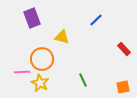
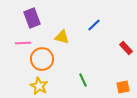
blue line: moved 2 px left, 5 px down
red rectangle: moved 2 px right, 1 px up
pink line: moved 1 px right, 29 px up
yellow star: moved 1 px left, 3 px down
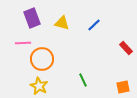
yellow triangle: moved 14 px up
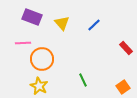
purple rectangle: moved 1 px up; rotated 48 degrees counterclockwise
yellow triangle: rotated 35 degrees clockwise
orange square: rotated 24 degrees counterclockwise
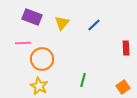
yellow triangle: rotated 21 degrees clockwise
red rectangle: rotated 40 degrees clockwise
green line: rotated 40 degrees clockwise
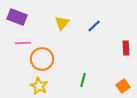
purple rectangle: moved 15 px left
blue line: moved 1 px down
orange square: moved 1 px up
